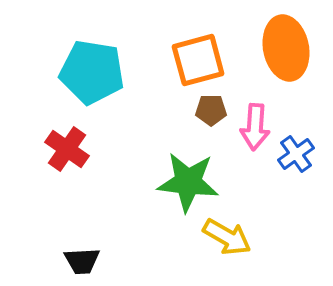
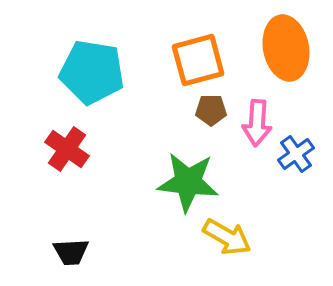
pink arrow: moved 2 px right, 4 px up
black trapezoid: moved 11 px left, 9 px up
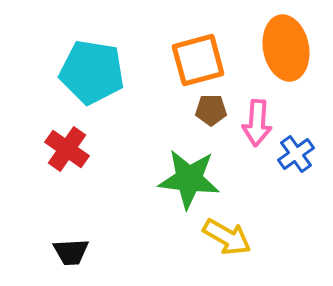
green star: moved 1 px right, 3 px up
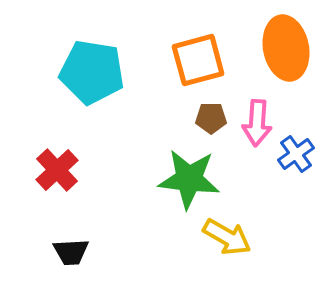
brown pentagon: moved 8 px down
red cross: moved 10 px left, 21 px down; rotated 12 degrees clockwise
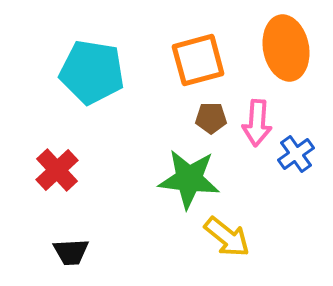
yellow arrow: rotated 9 degrees clockwise
